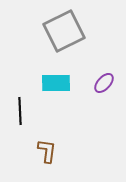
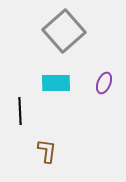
gray square: rotated 15 degrees counterclockwise
purple ellipse: rotated 20 degrees counterclockwise
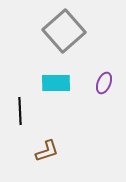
brown L-shape: rotated 65 degrees clockwise
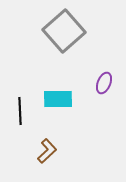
cyan rectangle: moved 2 px right, 16 px down
brown L-shape: rotated 25 degrees counterclockwise
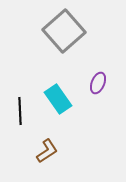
purple ellipse: moved 6 px left
cyan rectangle: rotated 56 degrees clockwise
brown L-shape: rotated 10 degrees clockwise
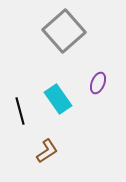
black line: rotated 12 degrees counterclockwise
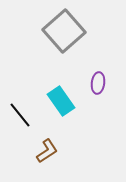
purple ellipse: rotated 15 degrees counterclockwise
cyan rectangle: moved 3 px right, 2 px down
black line: moved 4 px down; rotated 24 degrees counterclockwise
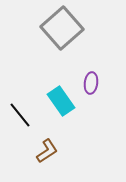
gray square: moved 2 px left, 3 px up
purple ellipse: moved 7 px left
